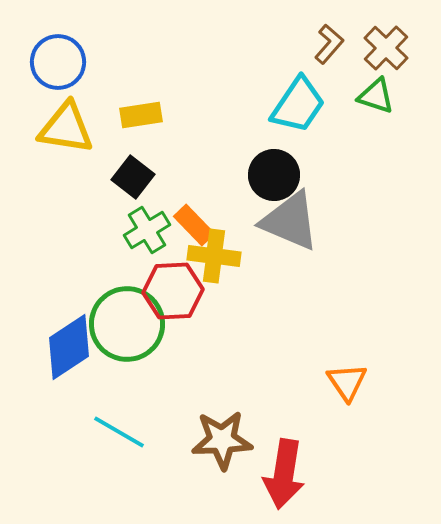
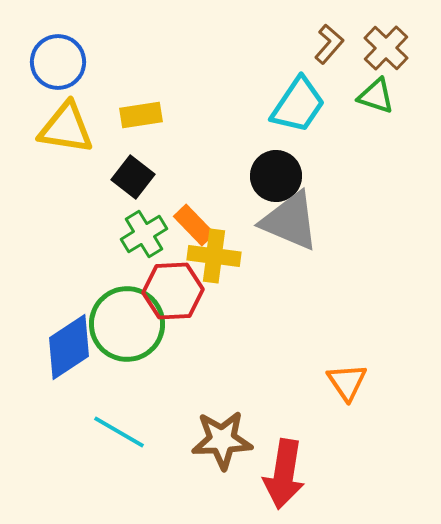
black circle: moved 2 px right, 1 px down
green cross: moved 3 px left, 4 px down
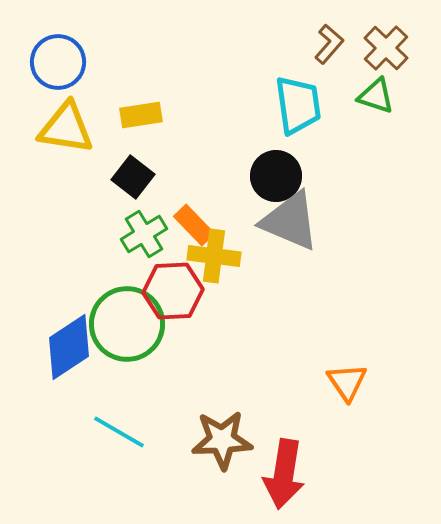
cyan trapezoid: rotated 42 degrees counterclockwise
